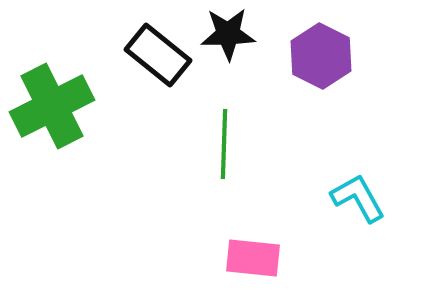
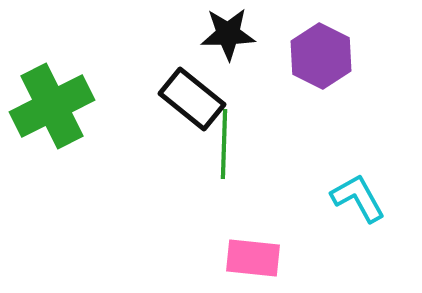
black rectangle: moved 34 px right, 44 px down
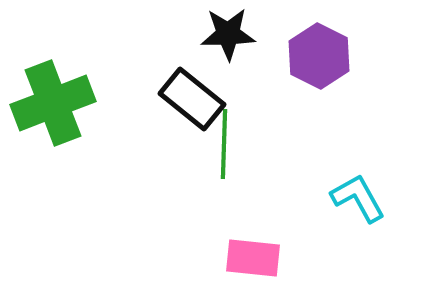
purple hexagon: moved 2 px left
green cross: moved 1 px right, 3 px up; rotated 6 degrees clockwise
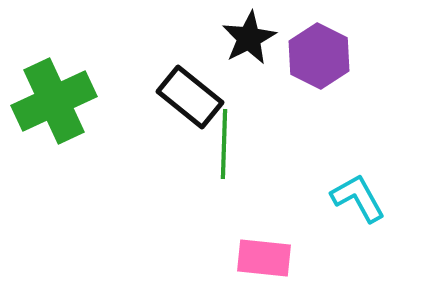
black star: moved 21 px right, 4 px down; rotated 26 degrees counterclockwise
black rectangle: moved 2 px left, 2 px up
green cross: moved 1 px right, 2 px up; rotated 4 degrees counterclockwise
pink rectangle: moved 11 px right
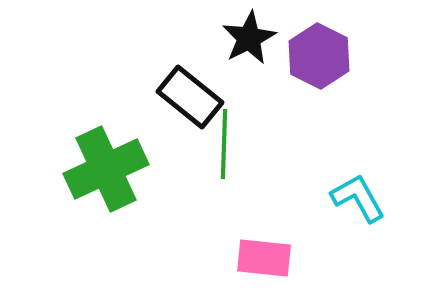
green cross: moved 52 px right, 68 px down
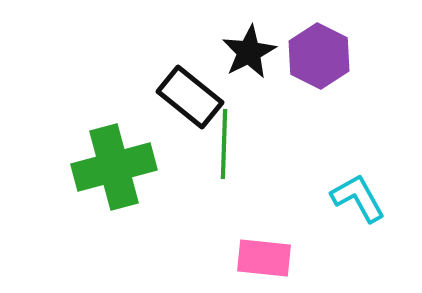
black star: moved 14 px down
green cross: moved 8 px right, 2 px up; rotated 10 degrees clockwise
